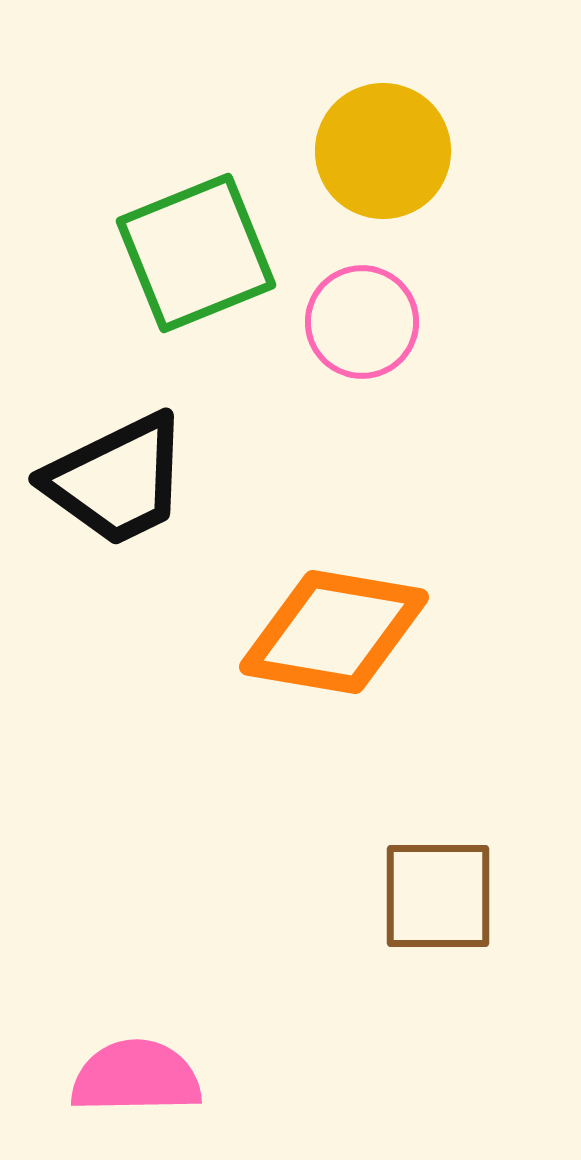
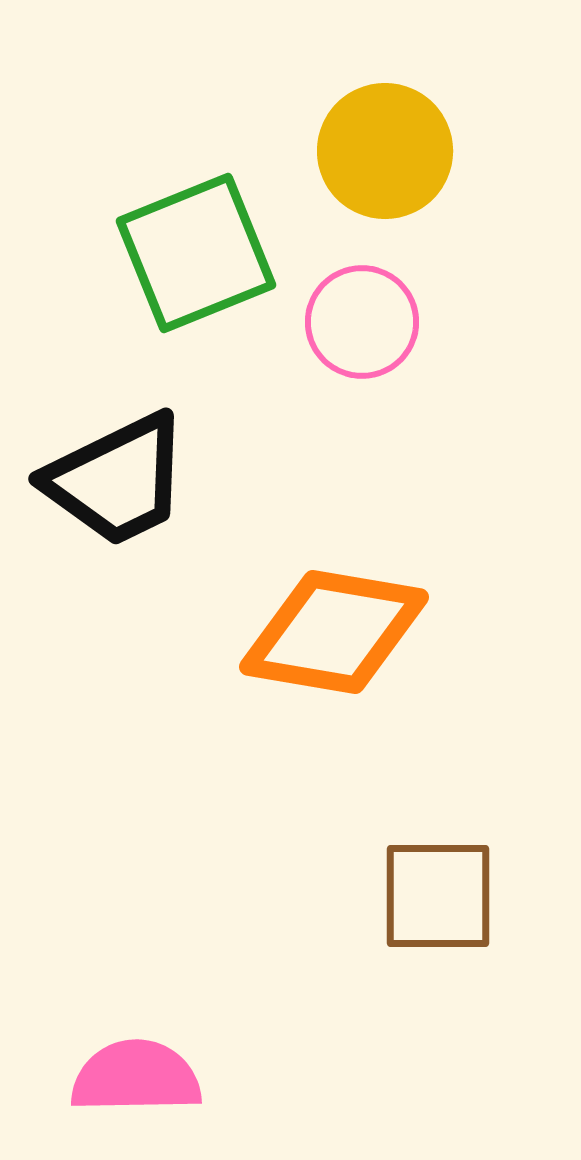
yellow circle: moved 2 px right
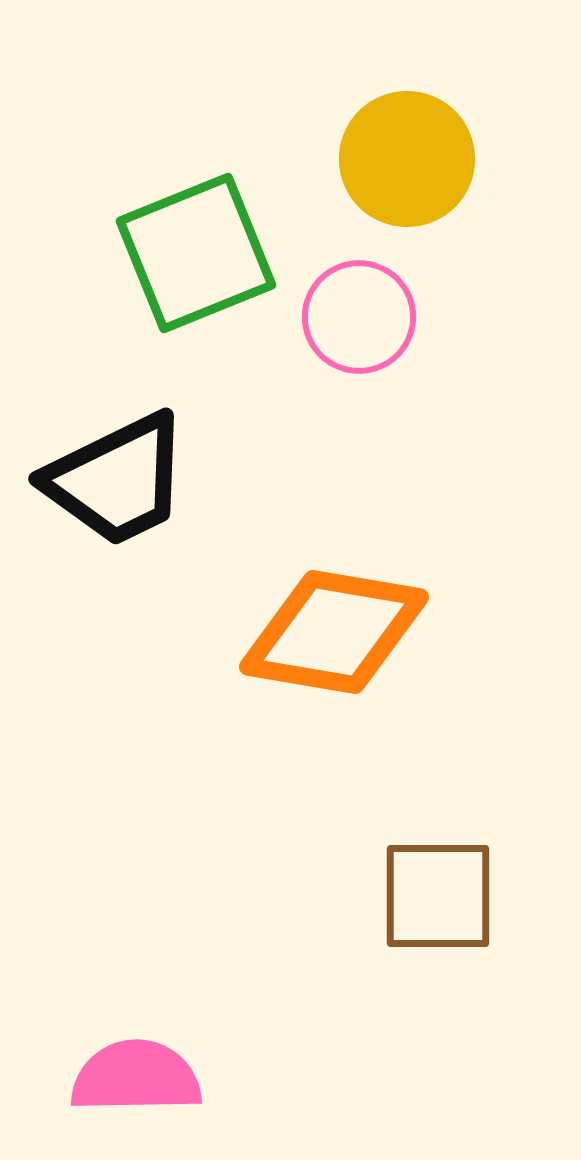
yellow circle: moved 22 px right, 8 px down
pink circle: moved 3 px left, 5 px up
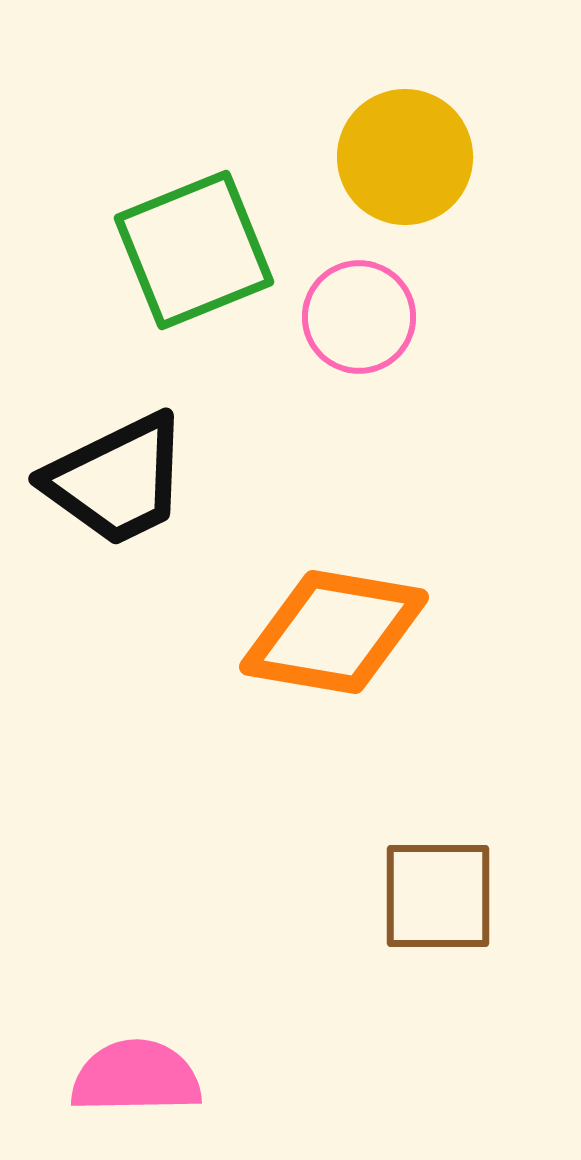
yellow circle: moved 2 px left, 2 px up
green square: moved 2 px left, 3 px up
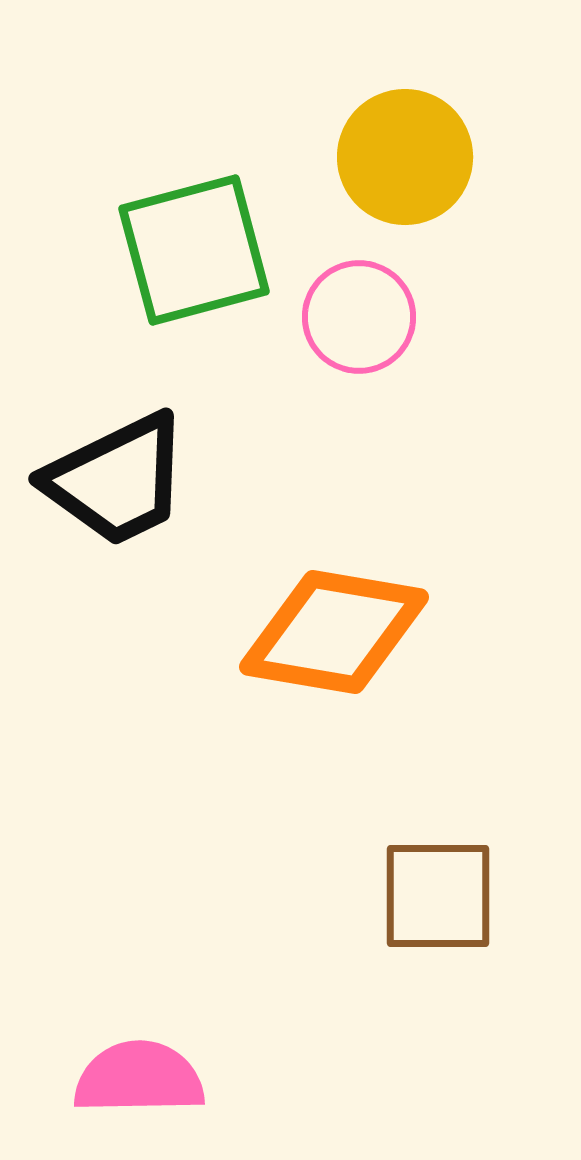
green square: rotated 7 degrees clockwise
pink semicircle: moved 3 px right, 1 px down
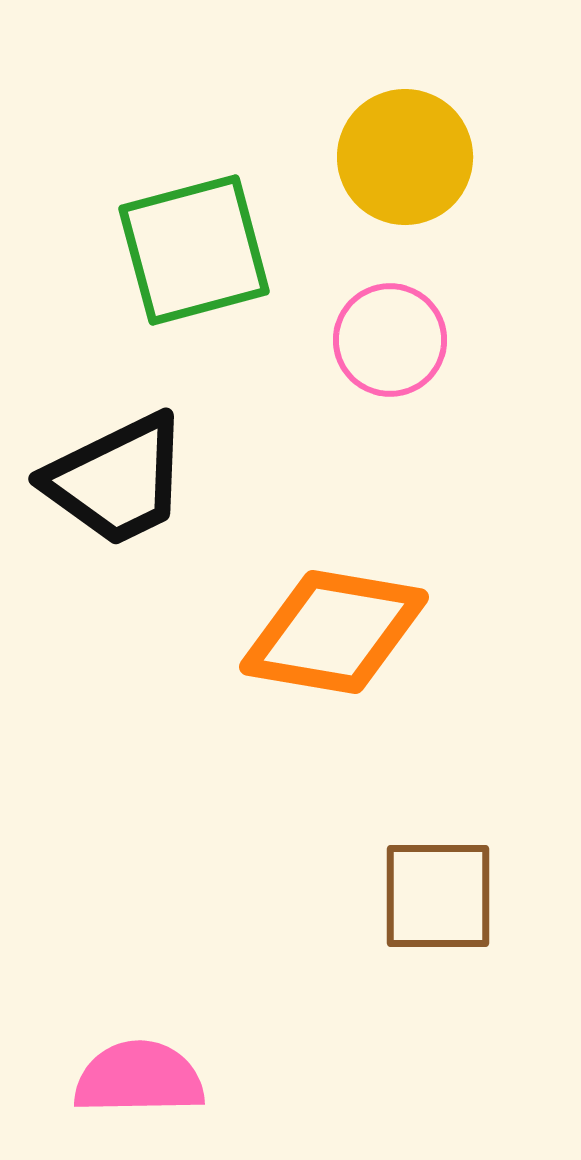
pink circle: moved 31 px right, 23 px down
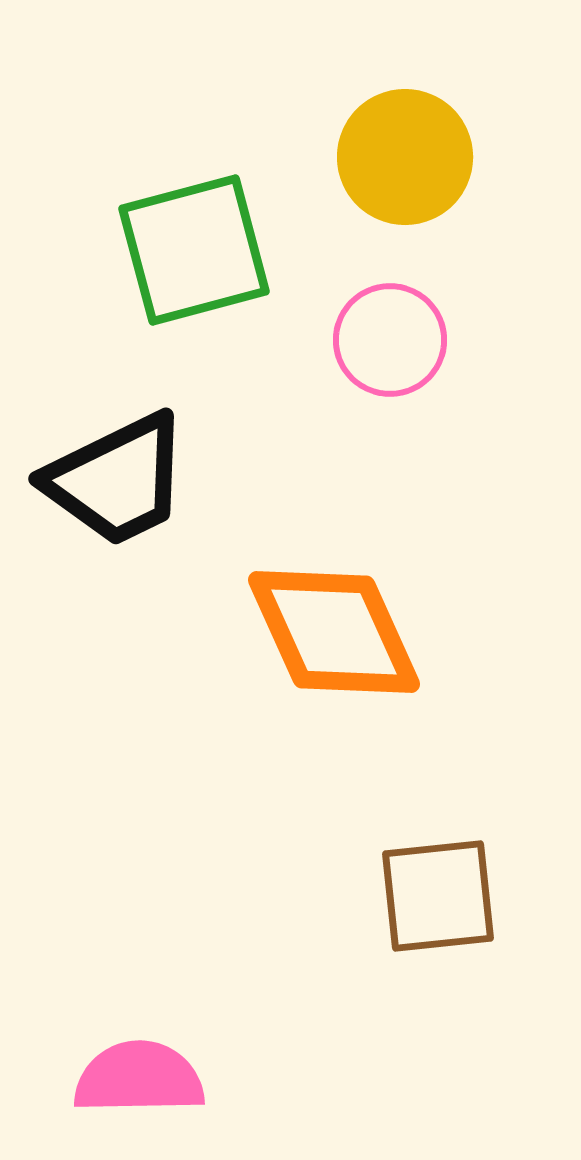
orange diamond: rotated 56 degrees clockwise
brown square: rotated 6 degrees counterclockwise
